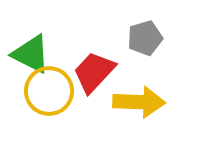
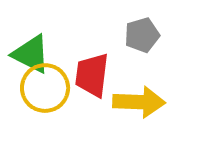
gray pentagon: moved 3 px left, 3 px up
red trapezoid: moved 2 px left, 3 px down; rotated 36 degrees counterclockwise
yellow circle: moved 4 px left, 3 px up
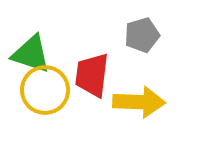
green triangle: rotated 9 degrees counterclockwise
yellow circle: moved 2 px down
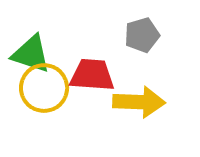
red trapezoid: rotated 87 degrees clockwise
yellow circle: moved 1 px left, 2 px up
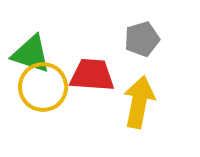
gray pentagon: moved 4 px down
yellow circle: moved 1 px left, 1 px up
yellow arrow: rotated 81 degrees counterclockwise
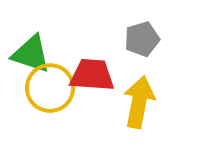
yellow circle: moved 7 px right, 1 px down
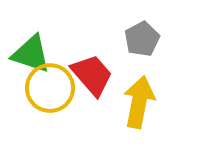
gray pentagon: rotated 12 degrees counterclockwise
red trapezoid: rotated 45 degrees clockwise
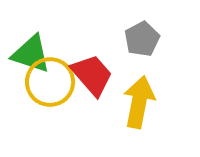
yellow circle: moved 6 px up
